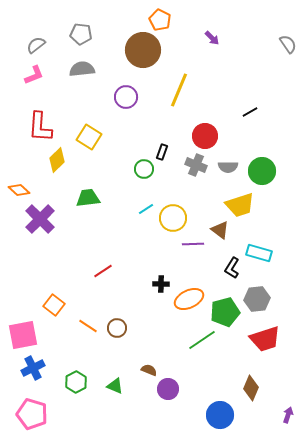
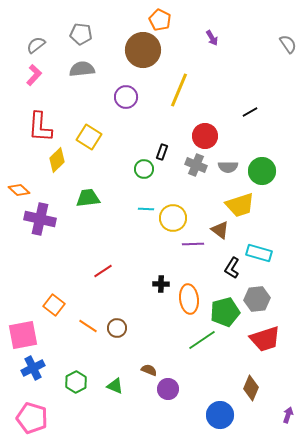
purple arrow at (212, 38): rotated 14 degrees clockwise
pink L-shape at (34, 75): rotated 25 degrees counterclockwise
cyan line at (146, 209): rotated 35 degrees clockwise
purple cross at (40, 219): rotated 32 degrees counterclockwise
orange ellipse at (189, 299): rotated 72 degrees counterclockwise
pink pentagon at (32, 414): moved 4 px down
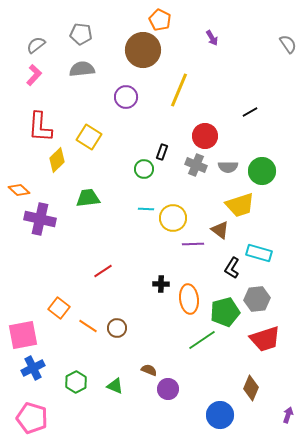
orange square at (54, 305): moved 5 px right, 3 px down
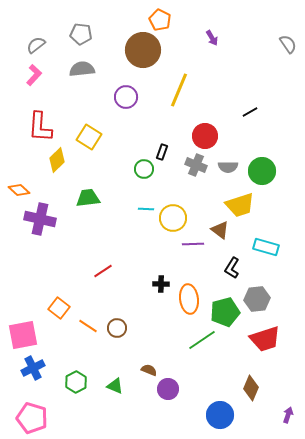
cyan rectangle at (259, 253): moved 7 px right, 6 px up
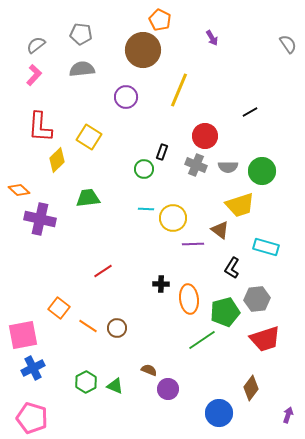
green hexagon at (76, 382): moved 10 px right
brown diamond at (251, 388): rotated 15 degrees clockwise
blue circle at (220, 415): moved 1 px left, 2 px up
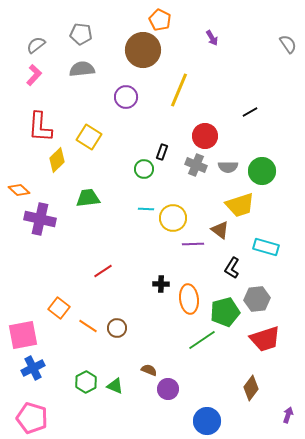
blue circle at (219, 413): moved 12 px left, 8 px down
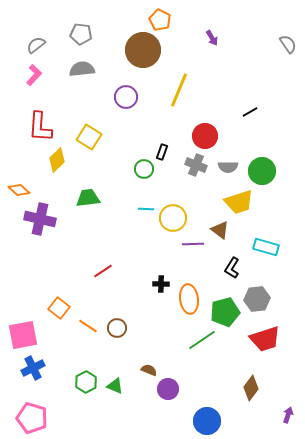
yellow trapezoid at (240, 205): moved 1 px left, 3 px up
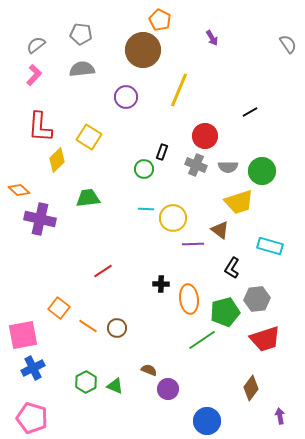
cyan rectangle at (266, 247): moved 4 px right, 1 px up
purple arrow at (288, 415): moved 8 px left, 1 px down; rotated 28 degrees counterclockwise
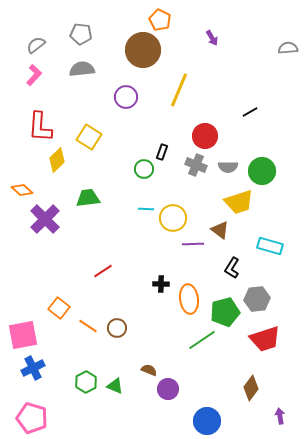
gray semicircle at (288, 44): moved 4 px down; rotated 60 degrees counterclockwise
orange diamond at (19, 190): moved 3 px right
purple cross at (40, 219): moved 5 px right; rotated 32 degrees clockwise
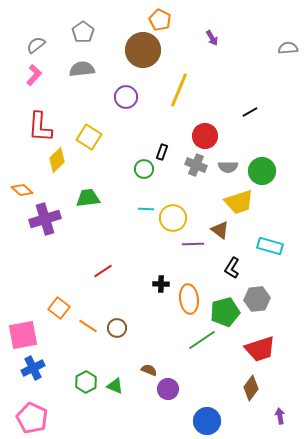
gray pentagon at (81, 34): moved 2 px right, 2 px up; rotated 30 degrees clockwise
purple cross at (45, 219): rotated 28 degrees clockwise
red trapezoid at (265, 339): moved 5 px left, 10 px down
pink pentagon at (32, 418): rotated 8 degrees clockwise
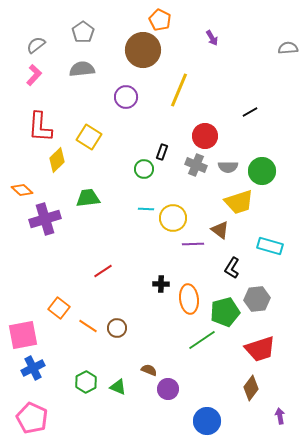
green triangle at (115, 386): moved 3 px right, 1 px down
